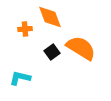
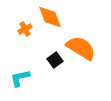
orange cross: rotated 24 degrees counterclockwise
black square: moved 3 px right, 8 px down
cyan L-shape: rotated 25 degrees counterclockwise
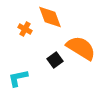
orange cross: rotated 32 degrees counterclockwise
cyan L-shape: moved 2 px left
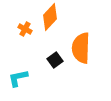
orange diamond: rotated 64 degrees clockwise
orange semicircle: rotated 120 degrees counterclockwise
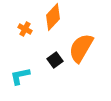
orange diamond: moved 3 px right
orange semicircle: rotated 28 degrees clockwise
cyan L-shape: moved 2 px right, 2 px up
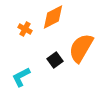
orange diamond: rotated 20 degrees clockwise
cyan L-shape: moved 1 px right, 1 px down; rotated 15 degrees counterclockwise
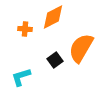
orange cross: rotated 24 degrees counterclockwise
cyan L-shape: rotated 10 degrees clockwise
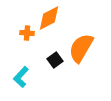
orange diamond: moved 4 px left, 1 px down
orange cross: moved 2 px right, 4 px down
cyan L-shape: rotated 30 degrees counterclockwise
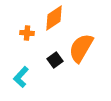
orange diamond: moved 5 px right; rotated 8 degrees counterclockwise
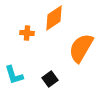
black square: moved 5 px left, 19 px down
cyan L-shape: moved 7 px left, 2 px up; rotated 60 degrees counterclockwise
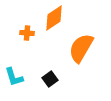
cyan L-shape: moved 2 px down
